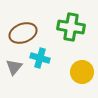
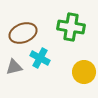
cyan cross: rotated 12 degrees clockwise
gray triangle: rotated 36 degrees clockwise
yellow circle: moved 2 px right
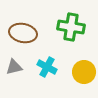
brown ellipse: rotated 32 degrees clockwise
cyan cross: moved 7 px right, 9 px down
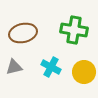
green cross: moved 3 px right, 3 px down
brown ellipse: rotated 24 degrees counterclockwise
cyan cross: moved 4 px right
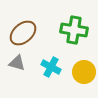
brown ellipse: rotated 28 degrees counterclockwise
gray triangle: moved 3 px right, 4 px up; rotated 30 degrees clockwise
